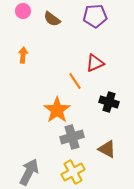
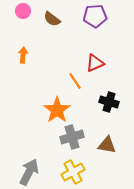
brown triangle: moved 4 px up; rotated 18 degrees counterclockwise
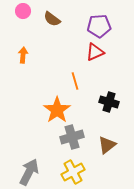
purple pentagon: moved 4 px right, 10 px down
red triangle: moved 11 px up
orange line: rotated 18 degrees clockwise
brown triangle: rotated 48 degrees counterclockwise
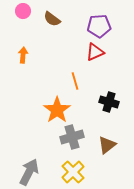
yellow cross: rotated 15 degrees counterclockwise
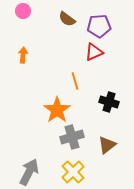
brown semicircle: moved 15 px right
red triangle: moved 1 px left
